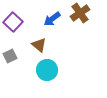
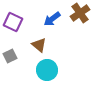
purple square: rotated 18 degrees counterclockwise
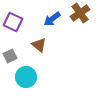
cyan circle: moved 21 px left, 7 px down
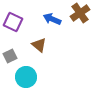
blue arrow: rotated 60 degrees clockwise
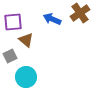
purple square: rotated 30 degrees counterclockwise
brown triangle: moved 13 px left, 5 px up
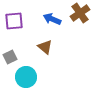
purple square: moved 1 px right, 1 px up
brown triangle: moved 19 px right, 7 px down
gray square: moved 1 px down
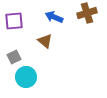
brown cross: moved 7 px right; rotated 18 degrees clockwise
blue arrow: moved 2 px right, 2 px up
brown triangle: moved 6 px up
gray square: moved 4 px right
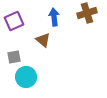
blue arrow: rotated 60 degrees clockwise
purple square: rotated 18 degrees counterclockwise
brown triangle: moved 2 px left, 1 px up
gray square: rotated 16 degrees clockwise
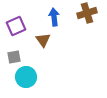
purple square: moved 2 px right, 5 px down
brown triangle: rotated 14 degrees clockwise
